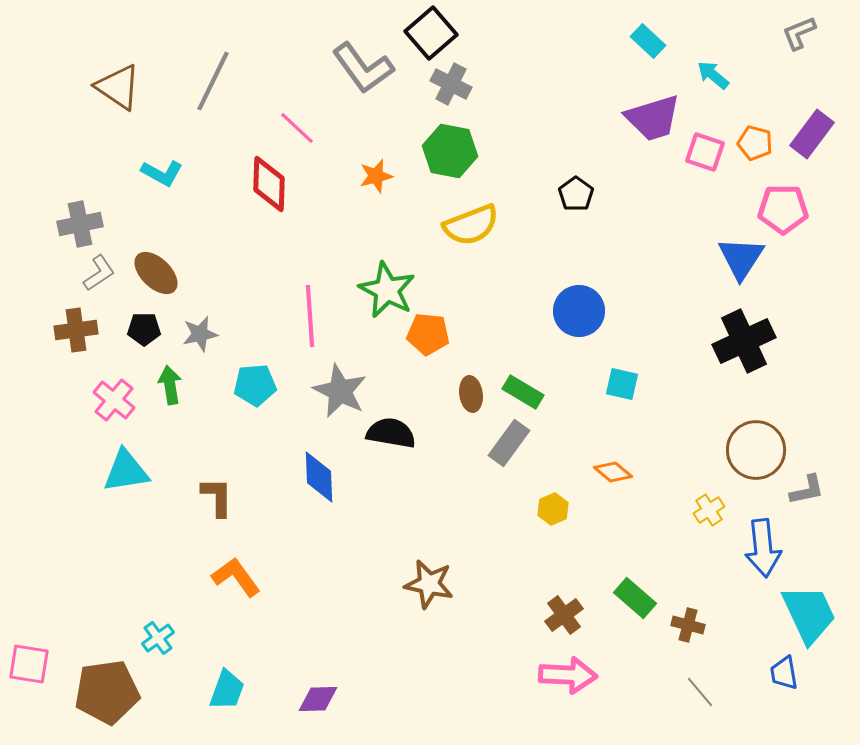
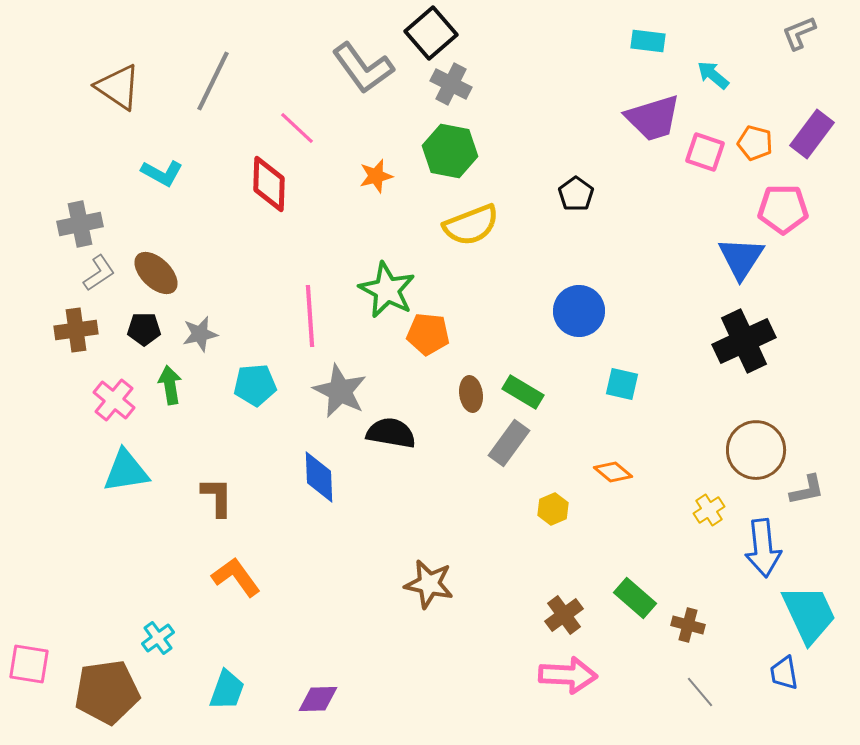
cyan rectangle at (648, 41): rotated 36 degrees counterclockwise
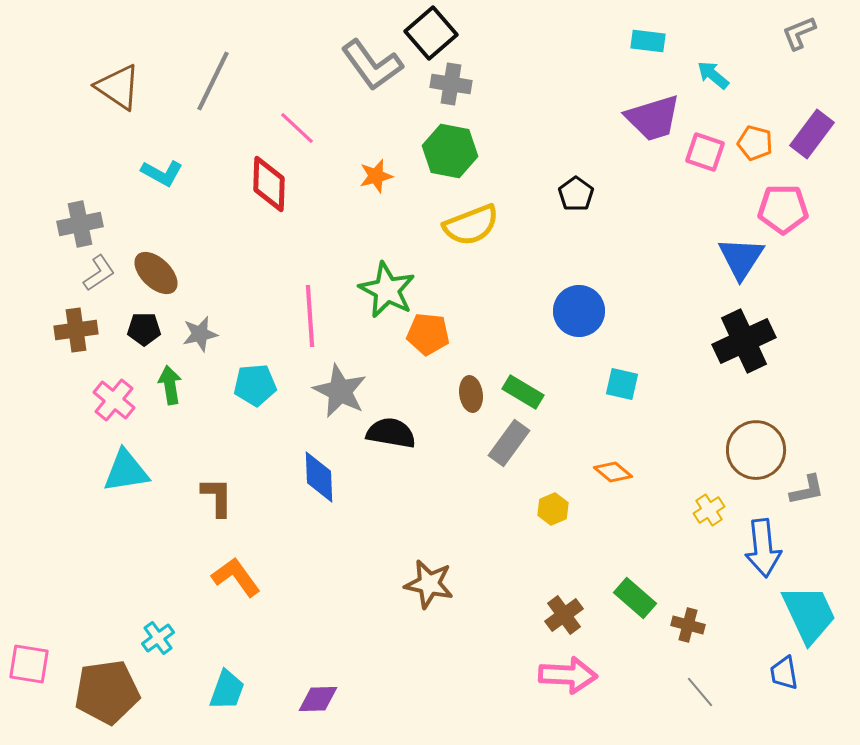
gray L-shape at (363, 68): moved 9 px right, 3 px up
gray cross at (451, 84): rotated 18 degrees counterclockwise
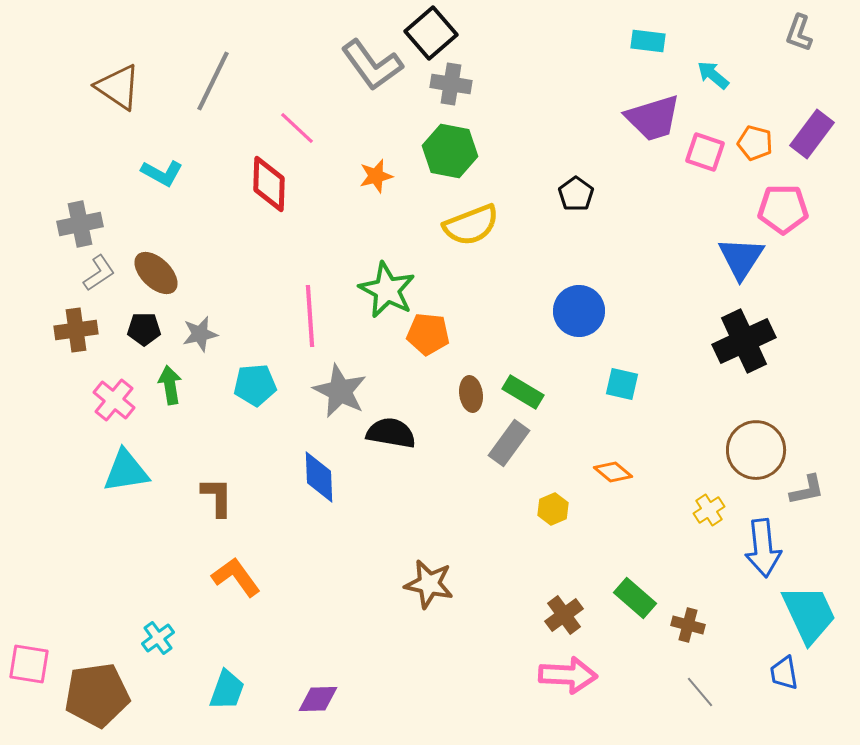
gray L-shape at (799, 33): rotated 48 degrees counterclockwise
brown pentagon at (107, 692): moved 10 px left, 3 px down
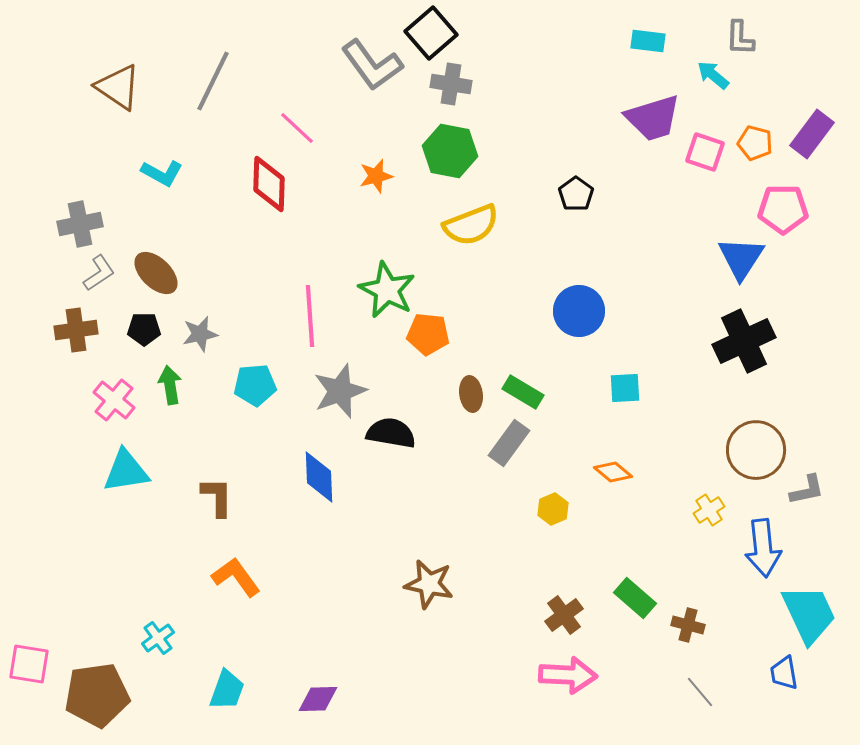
gray L-shape at (799, 33): moved 59 px left, 5 px down; rotated 18 degrees counterclockwise
cyan square at (622, 384): moved 3 px right, 4 px down; rotated 16 degrees counterclockwise
gray star at (340, 391): rotated 26 degrees clockwise
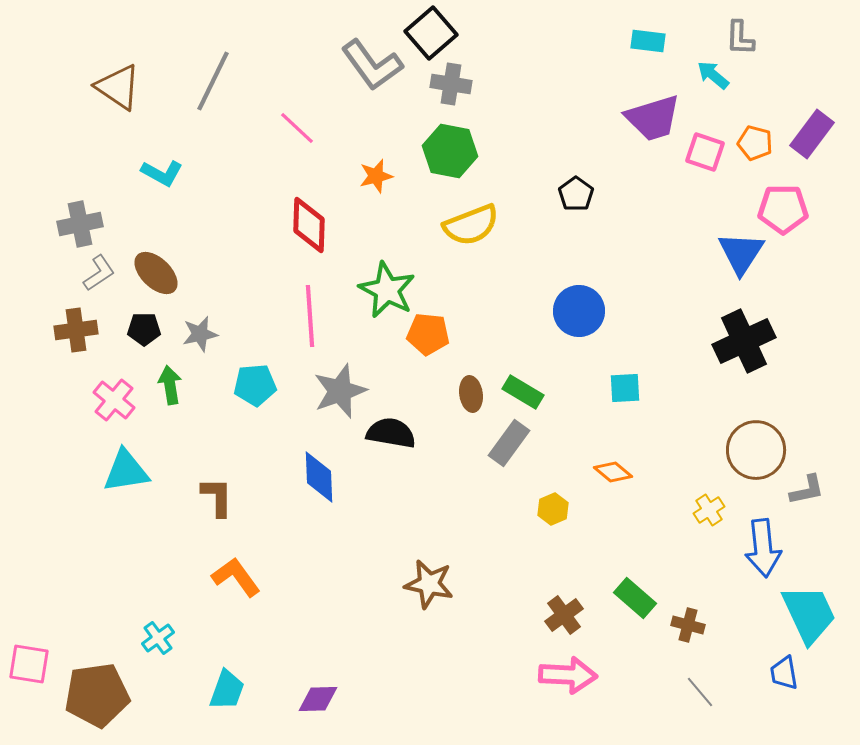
red diamond at (269, 184): moved 40 px right, 41 px down
blue triangle at (741, 258): moved 5 px up
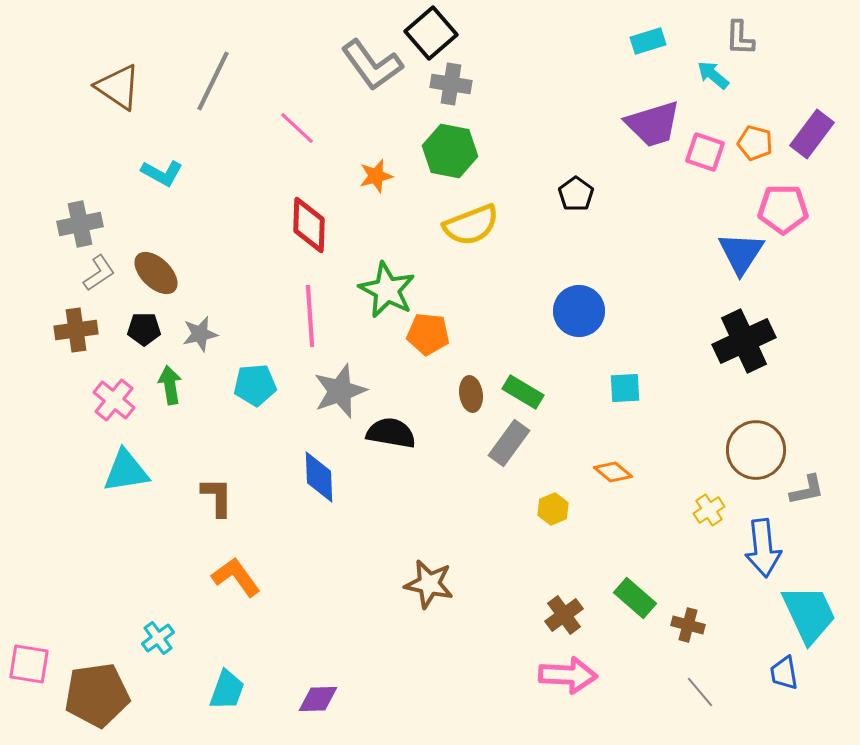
cyan rectangle at (648, 41): rotated 24 degrees counterclockwise
purple trapezoid at (653, 118): moved 6 px down
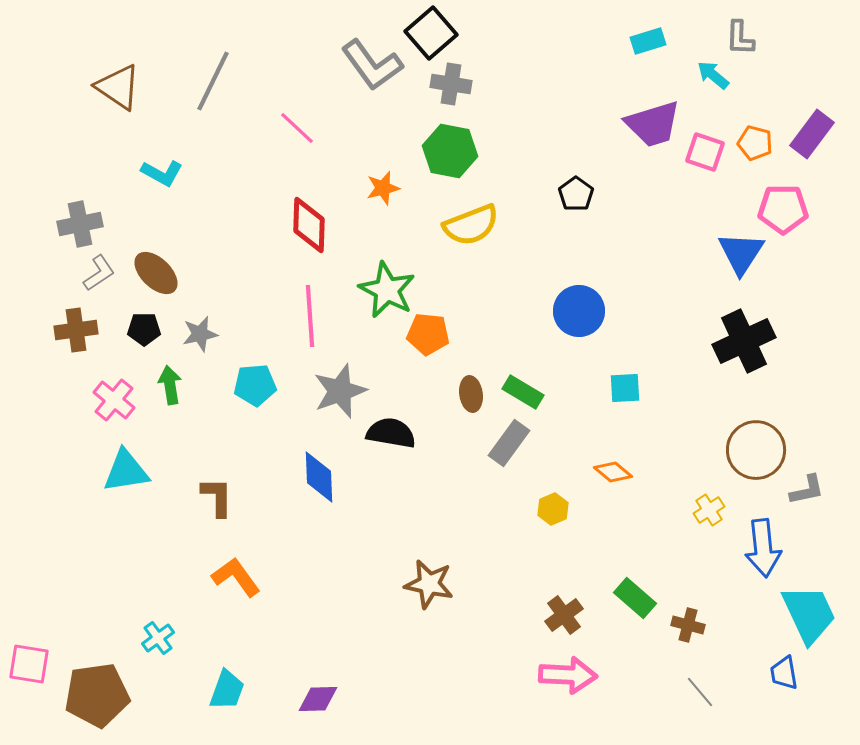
orange star at (376, 176): moved 7 px right, 12 px down
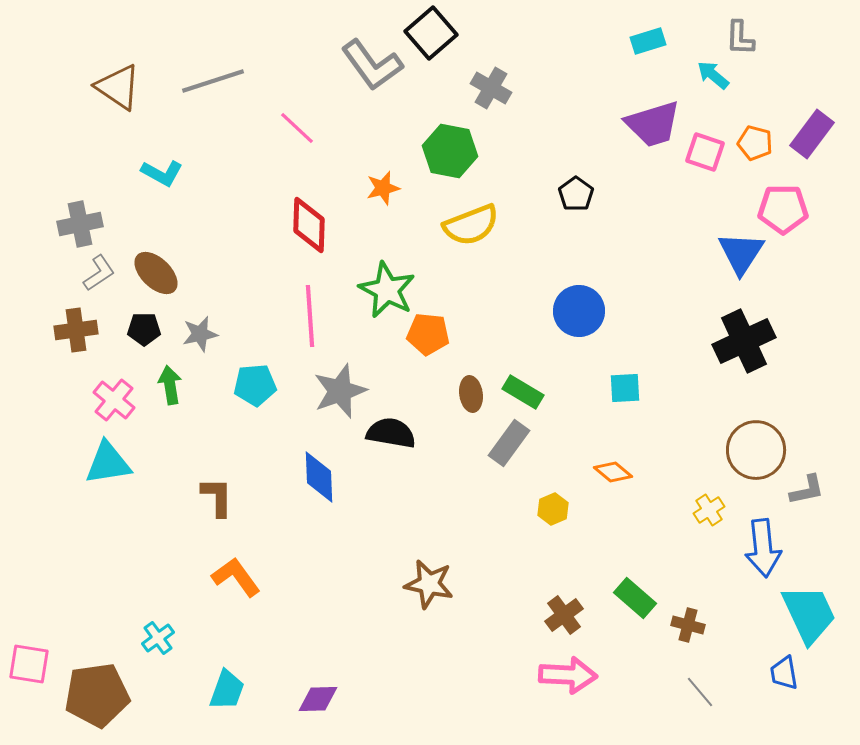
gray line at (213, 81): rotated 46 degrees clockwise
gray cross at (451, 84): moved 40 px right, 4 px down; rotated 21 degrees clockwise
cyan triangle at (126, 471): moved 18 px left, 8 px up
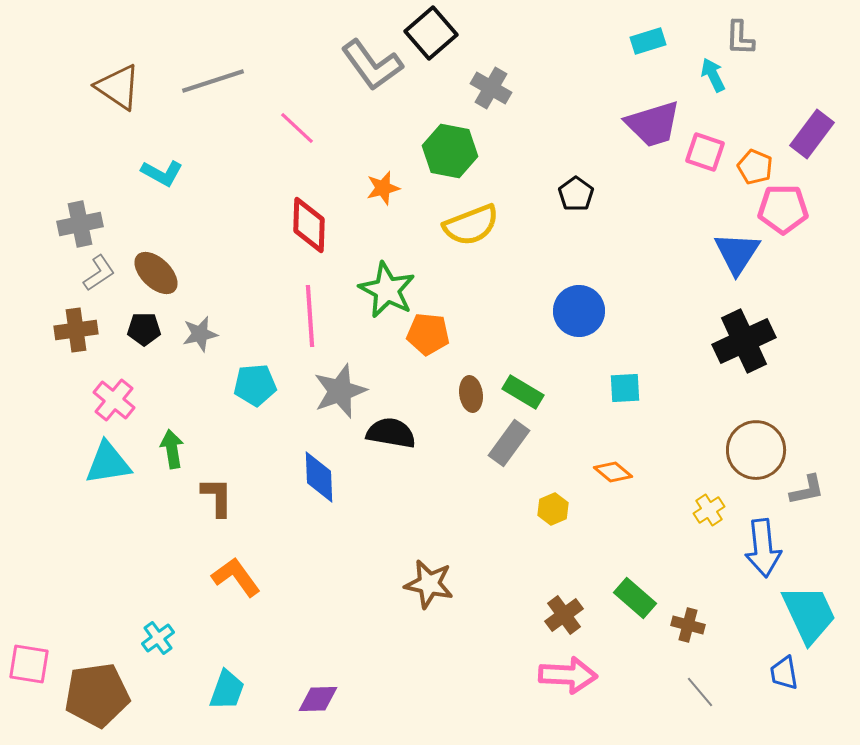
cyan arrow at (713, 75): rotated 24 degrees clockwise
orange pentagon at (755, 143): moved 24 px down; rotated 8 degrees clockwise
blue triangle at (741, 253): moved 4 px left
green arrow at (170, 385): moved 2 px right, 64 px down
